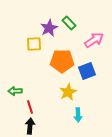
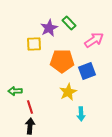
cyan arrow: moved 3 px right, 1 px up
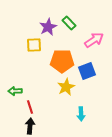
purple star: moved 1 px left, 1 px up
yellow square: moved 1 px down
yellow star: moved 2 px left, 5 px up
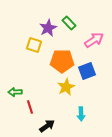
purple star: moved 1 px down
yellow square: rotated 21 degrees clockwise
green arrow: moved 1 px down
black arrow: moved 17 px right; rotated 49 degrees clockwise
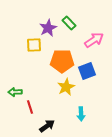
yellow square: rotated 21 degrees counterclockwise
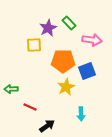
pink arrow: moved 2 px left; rotated 42 degrees clockwise
orange pentagon: moved 1 px right
green arrow: moved 4 px left, 3 px up
red line: rotated 48 degrees counterclockwise
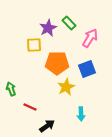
pink arrow: moved 2 px left, 2 px up; rotated 66 degrees counterclockwise
orange pentagon: moved 6 px left, 2 px down
blue square: moved 2 px up
green arrow: rotated 72 degrees clockwise
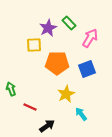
yellow star: moved 7 px down
cyan arrow: rotated 144 degrees clockwise
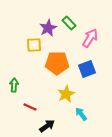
green arrow: moved 3 px right, 4 px up; rotated 24 degrees clockwise
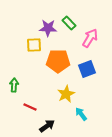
purple star: rotated 30 degrees clockwise
orange pentagon: moved 1 px right, 2 px up
